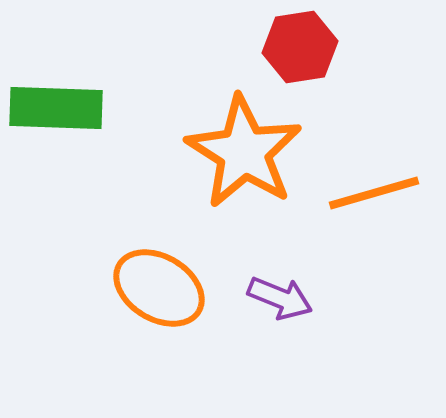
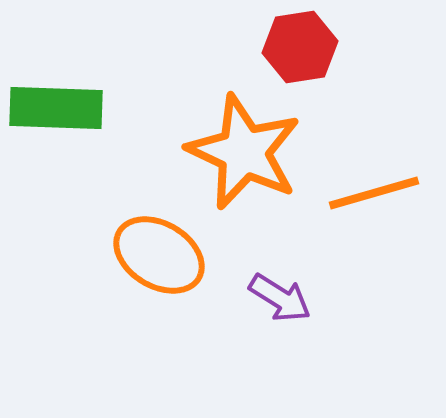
orange star: rotated 7 degrees counterclockwise
orange ellipse: moved 33 px up
purple arrow: rotated 10 degrees clockwise
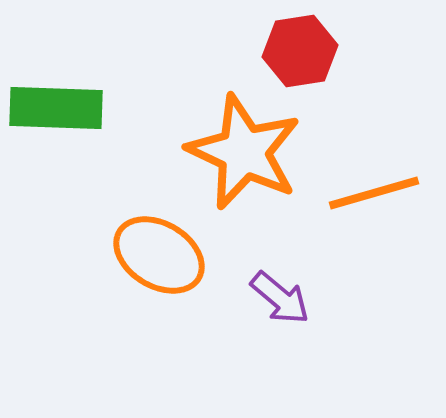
red hexagon: moved 4 px down
purple arrow: rotated 8 degrees clockwise
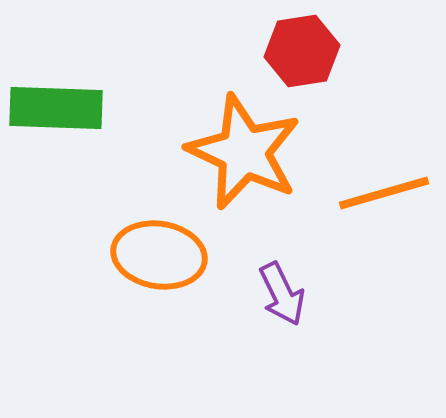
red hexagon: moved 2 px right
orange line: moved 10 px right
orange ellipse: rotated 22 degrees counterclockwise
purple arrow: moved 2 px right, 4 px up; rotated 24 degrees clockwise
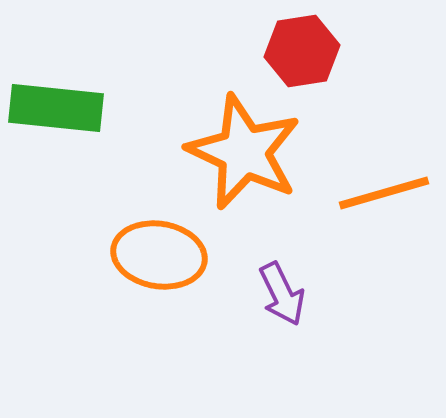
green rectangle: rotated 4 degrees clockwise
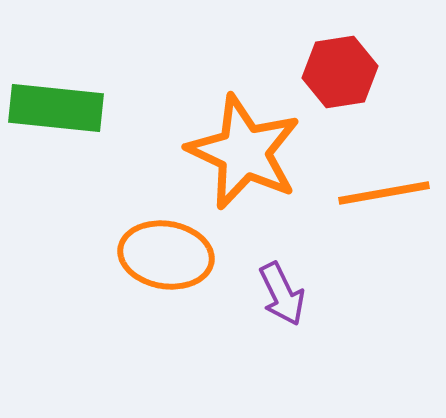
red hexagon: moved 38 px right, 21 px down
orange line: rotated 6 degrees clockwise
orange ellipse: moved 7 px right
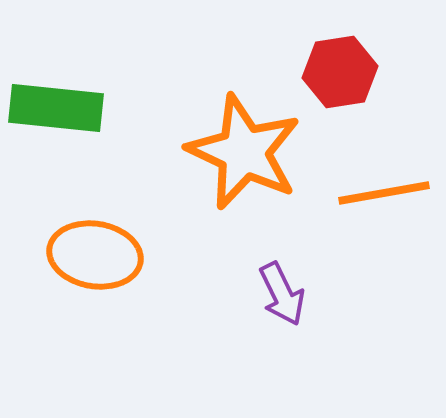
orange ellipse: moved 71 px left
